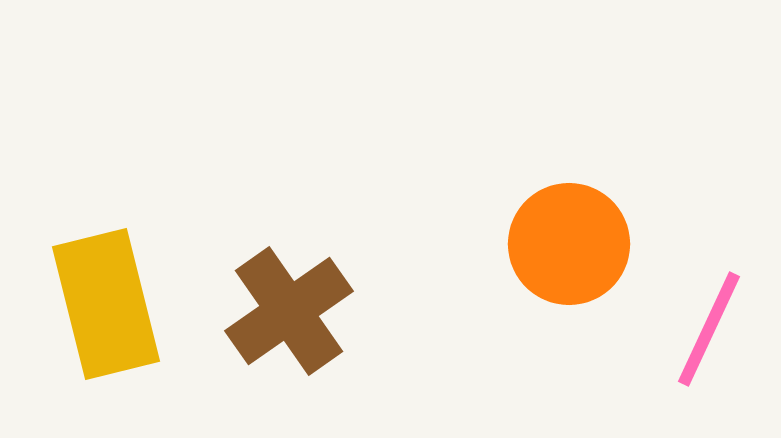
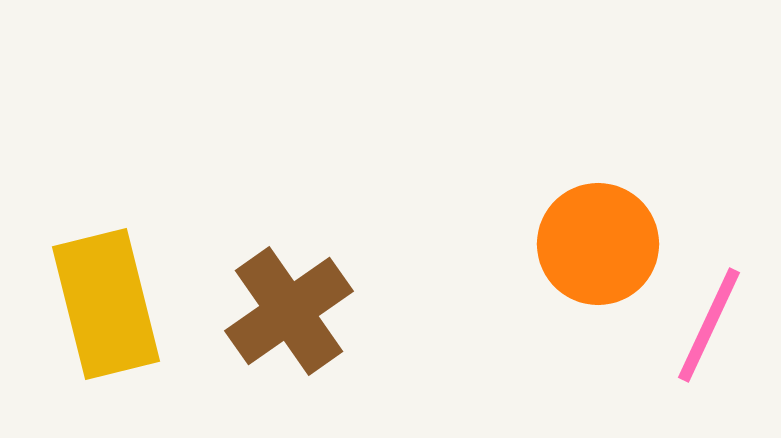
orange circle: moved 29 px right
pink line: moved 4 px up
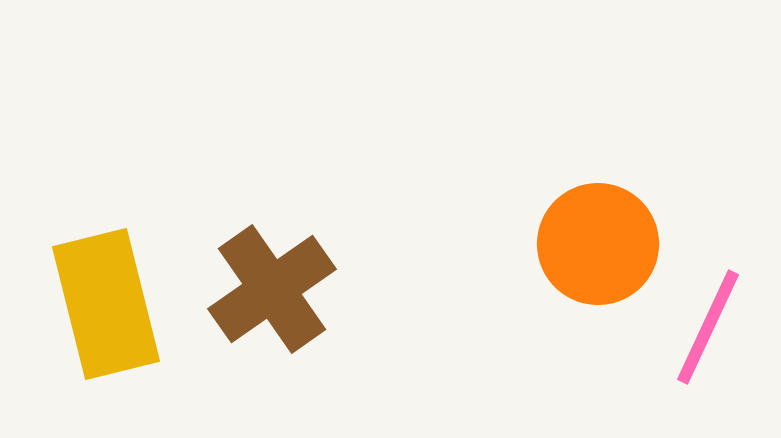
brown cross: moved 17 px left, 22 px up
pink line: moved 1 px left, 2 px down
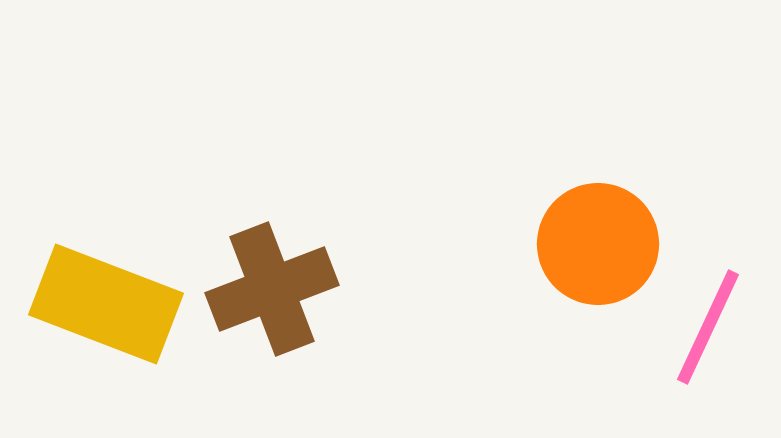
brown cross: rotated 14 degrees clockwise
yellow rectangle: rotated 55 degrees counterclockwise
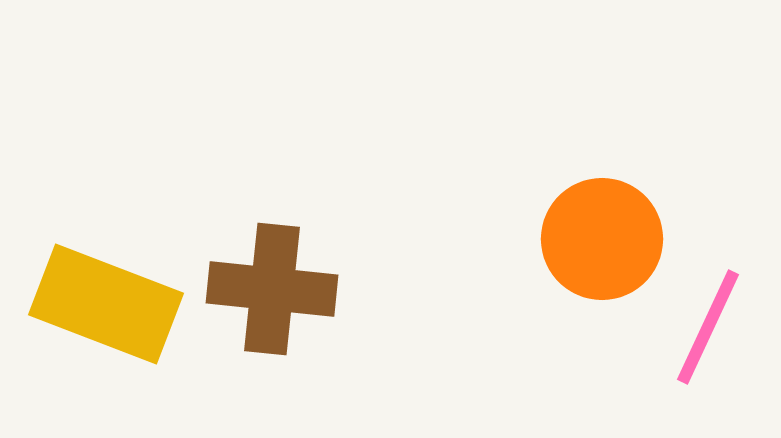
orange circle: moved 4 px right, 5 px up
brown cross: rotated 27 degrees clockwise
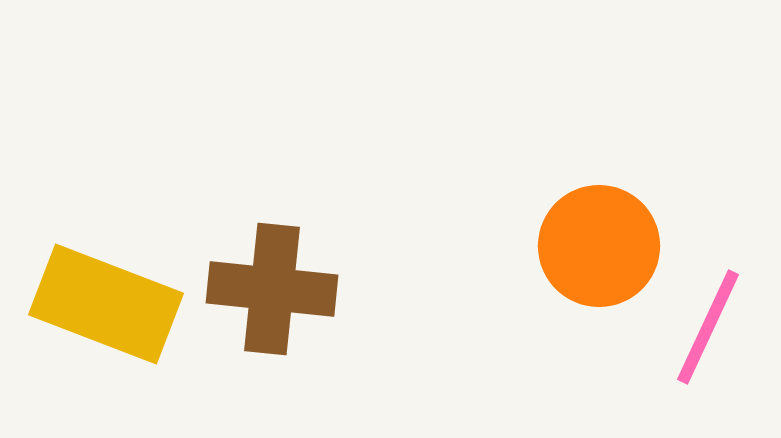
orange circle: moved 3 px left, 7 px down
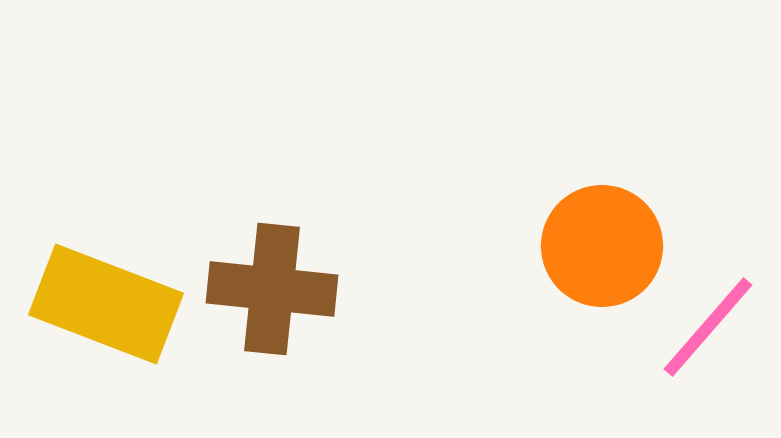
orange circle: moved 3 px right
pink line: rotated 16 degrees clockwise
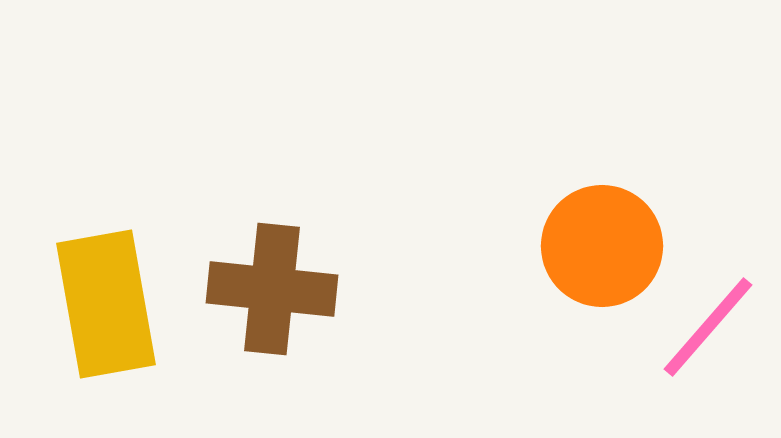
yellow rectangle: rotated 59 degrees clockwise
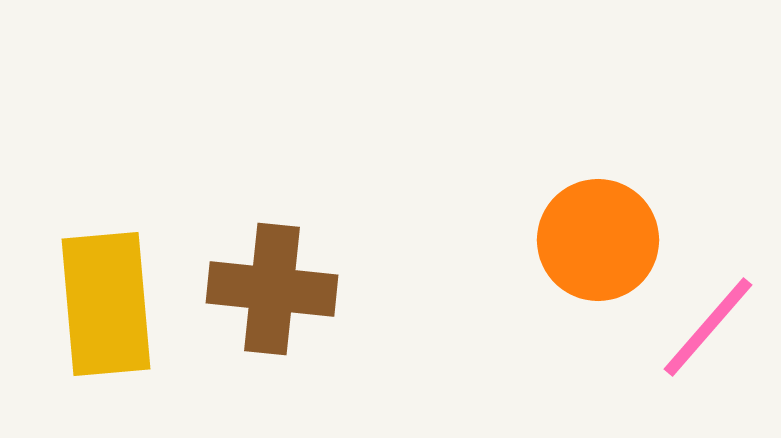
orange circle: moved 4 px left, 6 px up
yellow rectangle: rotated 5 degrees clockwise
